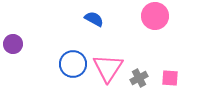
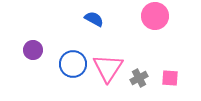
purple circle: moved 20 px right, 6 px down
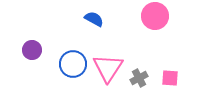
purple circle: moved 1 px left
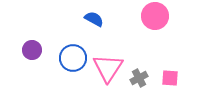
blue circle: moved 6 px up
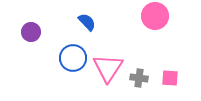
blue semicircle: moved 7 px left, 3 px down; rotated 18 degrees clockwise
purple circle: moved 1 px left, 18 px up
gray cross: rotated 36 degrees clockwise
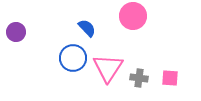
pink circle: moved 22 px left
blue semicircle: moved 6 px down
purple circle: moved 15 px left
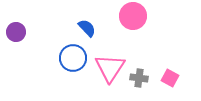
pink triangle: moved 2 px right
pink square: rotated 24 degrees clockwise
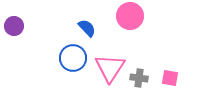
pink circle: moved 3 px left
purple circle: moved 2 px left, 6 px up
pink square: rotated 18 degrees counterclockwise
